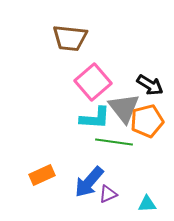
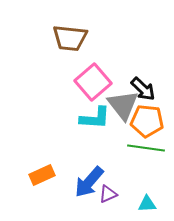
black arrow: moved 7 px left, 4 px down; rotated 12 degrees clockwise
gray triangle: moved 1 px left, 3 px up
orange pentagon: rotated 20 degrees clockwise
green line: moved 32 px right, 6 px down
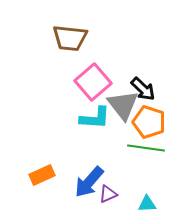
orange pentagon: moved 2 px right, 1 px down; rotated 12 degrees clockwise
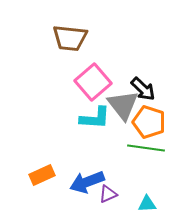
blue arrow: moved 2 px left; rotated 28 degrees clockwise
